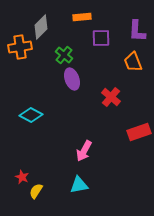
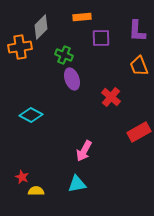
green cross: rotated 18 degrees counterclockwise
orange trapezoid: moved 6 px right, 4 px down
red rectangle: rotated 10 degrees counterclockwise
cyan triangle: moved 2 px left, 1 px up
yellow semicircle: rotated 56 degrees clockwise
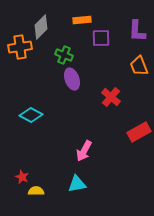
orange rectangle: moved 3 px down
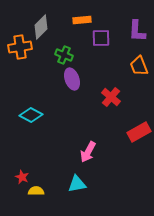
pink arrow: moved 4 px right, 1 px down
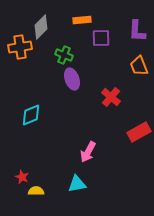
cyan diamond: rotated 50 degrees counterclockwise
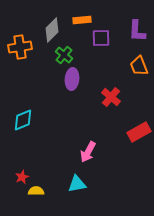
gray diamond: moved 11 px right, 3 px down
green cross: rotated 18 degrees clockwise
purple ellipse: rotated 25 degrees clockwise
cyan diamond: moved 8 px left, 5 px down
red star: rotated 24 degrees clockwise
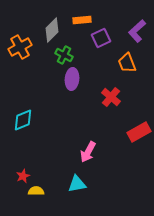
purple L-shape: rotated 45 degrees clockwise
purple square: rotated 24 degrees counterclockwise
orange cross: rotated 20 degrees counterclockwise
green cross: rotated 12 degrees counterclockwise
orange trapezoid: moved 12 px left, 3 px up
red star: moved 1 px right, 1 px up
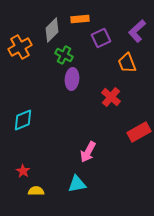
orange rectangle: moved 2 px left, 1 px up
red star: moved 5 px up; rotated 16 degrees counterclockwise
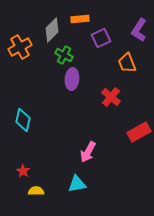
purple L-shape: moved 2 px right, 1 px up; rotated 15 degrees counterclockwise
cyan diamond: rotated 55 degrees counterclockwise
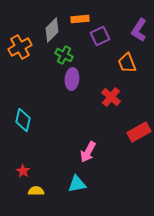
purple square: moved 1 px left, 2 px up
